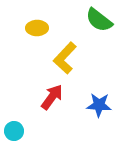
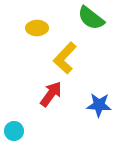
green semicircle: moved 8 px left, 2 px up
red arrow: moved 1 px left, 3 px up
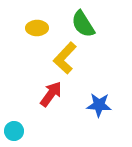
green semicircle: moved 8 px left, 6 px down; rotated 20 degrees clockwise
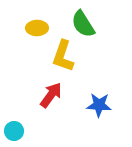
yellow L-shape: moved 2 px left, 2 px up; rotated 24 degrees counterclockwise
red arrow: moved 1 px down
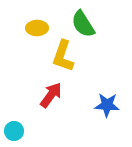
blue star: moved 8 px right
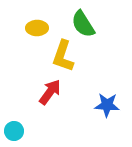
red arrow: moved 1 px left, 3 px up
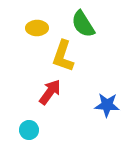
cyan circle: moved 15 px right, 1 px up
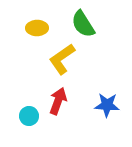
yellow L-shape: moved 1 px left, 3 px down; rotated 36 degrees clockwise
red arrow: moved 8 px right, 9 px down; rotated 16 degrees counterclockwise
cyan circle: moved 14 px up
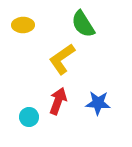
yellow ellipse: moved 14 px left, 3 px up
blue star: moved 9 px left, 2 px up
cyan circle: moved 1 px down
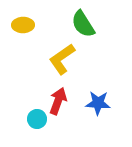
cyan circle: moved 8 px right, 2 px down
